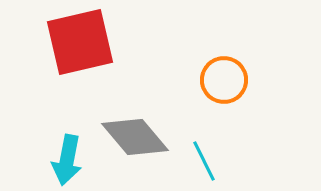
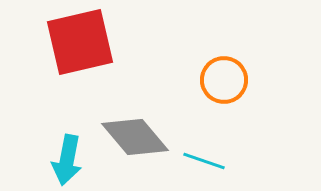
cyan line: rotated 45 degrees counterclockwise
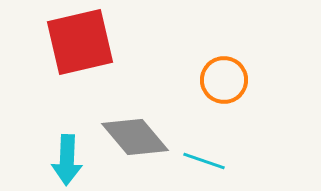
cyan arrow: rotated 9 degrees counterclockwise
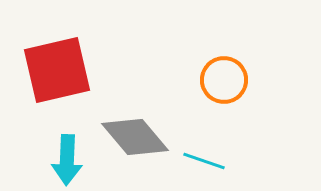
red square: moved 23 px left, 28 px down
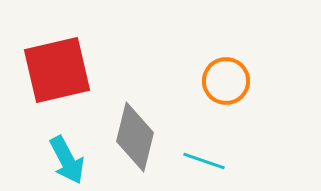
orange circle: moved 2 px right, 1 px down
gray diamond: rotated 54 degrees clockwise
cyan arrow: rotated 30 degrees counterclockwise
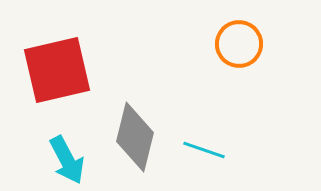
orange circle: moved 13 px right, 37 px up
cyan line: moved 11 px up
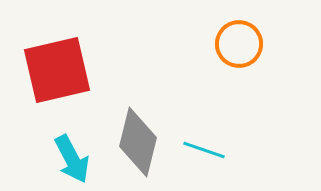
gray diamond: moved 3 px right, 5 px down
cyan arrow: moved 5 px right, 1 px up
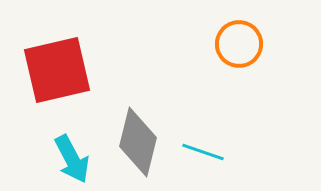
cyan line: moved 1 px left, 2 px down
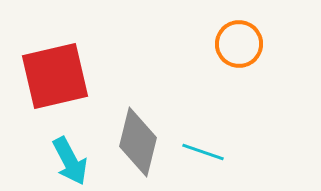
red square: moved 2 px left, 6 px down
cyan arrow: moved 2 px left, 2 px down
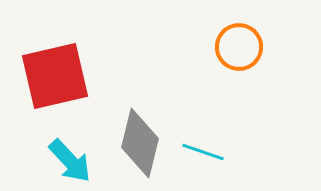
orange circle: moved 3 px down
gray diamond: moved 2 px right, 1 px down
cyan arrow: rotated 15 degrees counterclockwise
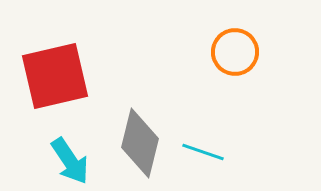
orange circle: moved 4 px left, 5 px down
cyan arrow: rotated 9 degrees clockwise
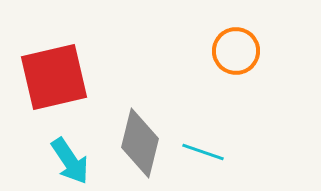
orange circle: moved 1 px right, 1 px up
red square: moved 1 px left, 1 px down
